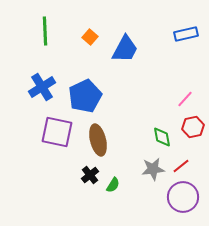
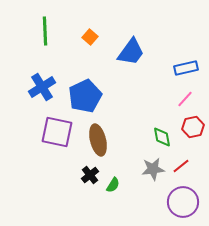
blue rectangle: moved 34 px down
blue trapezoid: moved 6 px right, 3 px down; rotated 8 degrees clockwise
purple circle: moved 5 px down
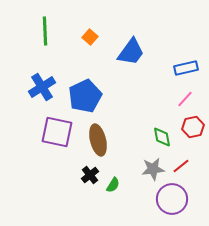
purple circle: moved 11 px left, 3 px up
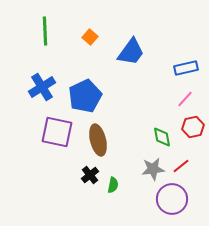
green semicircle: rotated 21 degrees counterclockwise
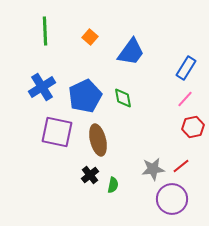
blue rectangle: rotated 45 degrees counterclockwise
green diamond: moved 39 px left, 39 px up
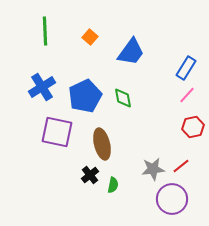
pink line: moved 2 px right, 4 px up
brown ellipse: moved 4 px right, 4 px down
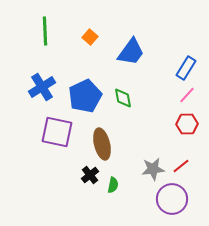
red hexagon: moved 6 px left, 3 px up; rotated 10 degrees clockwise
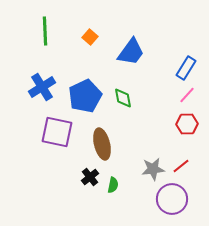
black cross: moved 2 px down
